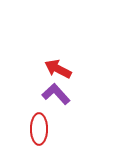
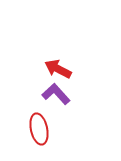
red ellipse: rotated 12 degrees counterclockwise
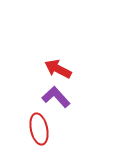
purple L-shape: moved 3 px down
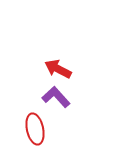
red ellipse: moved 4 px left
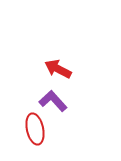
purple L-shape: moved 3 px left, 4 px down
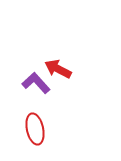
purple L-shape: moved 17 px left, 18 px up
